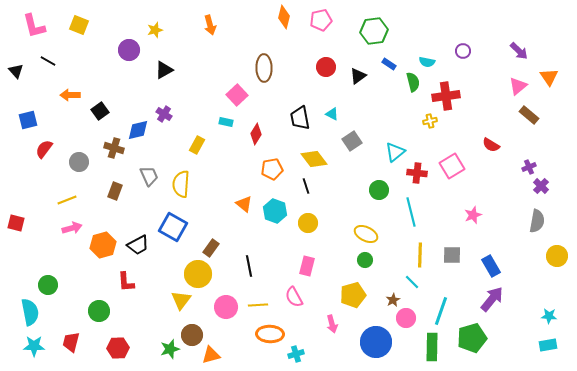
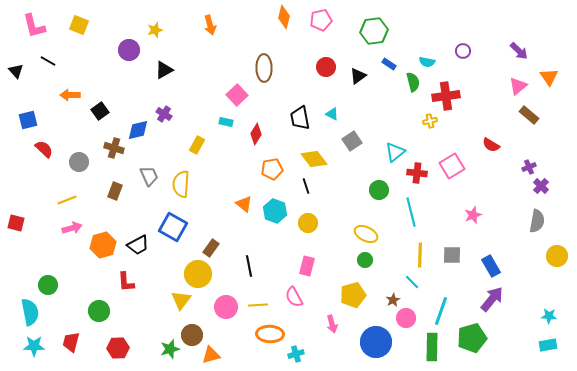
red semicircle at (44, 149): rotated 96 degrees clockwise
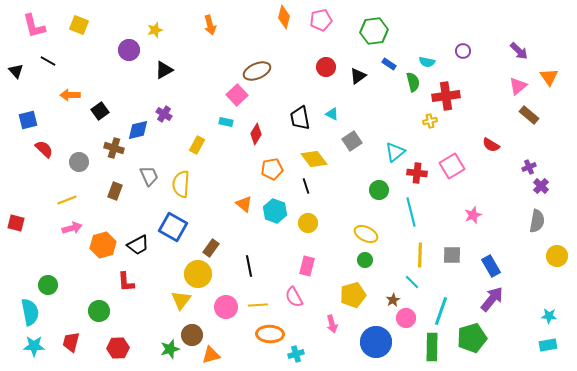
brown ellipse at (264, 68): moved 7 px left, 3 px down; rotated 68 degrees clockwise
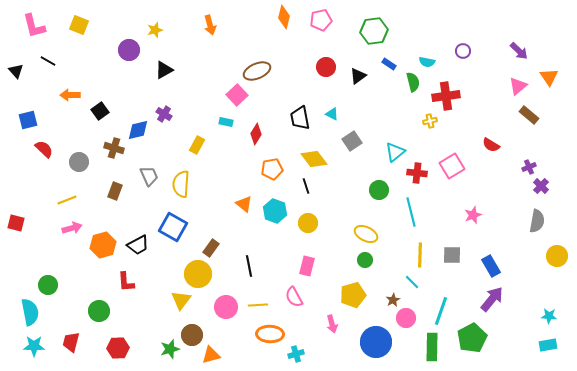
green pentagon at (472, 338): rotated 12 degrees counterclockwise
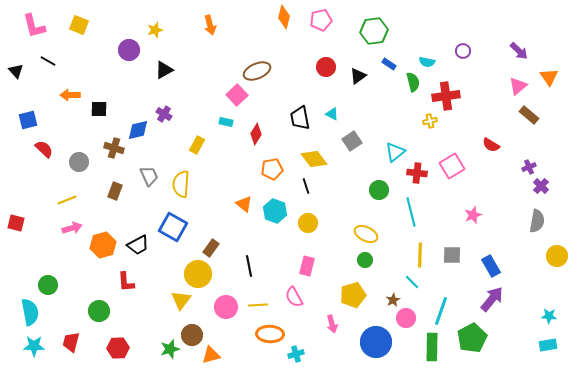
black square at (100, 111): moved 1 px left, 2 px up; rotated 36 degrees clockwise
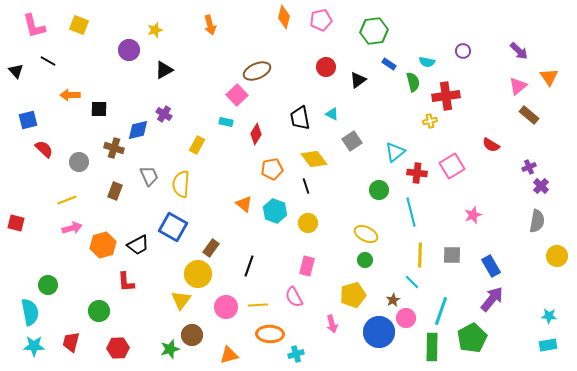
black triangle at (358, 76): moved 4 px down
black line at (249, 266): rotated 30 degrees clockwise
blue circle at (376, 342): moved 3 px right, 10 px up
orange triangle at (211, 355): moved 18 px right
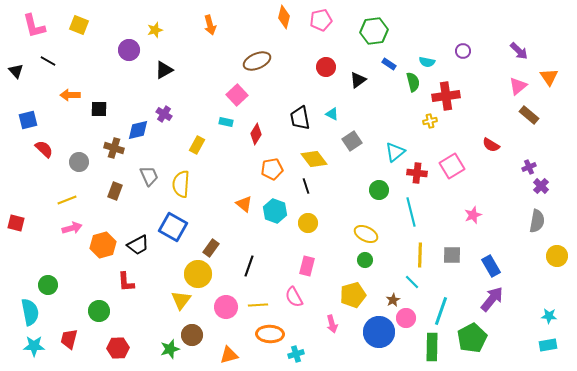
brown ellipse at (257, 71): moved 10 px up
red trapezoid at (71, 342): moved 2 px left, 3 px up
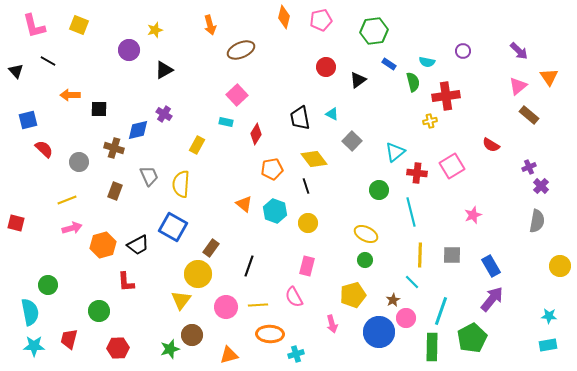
brown ellipse at (257, 61): moved 16 px left, 11 px up
gray square at (352, 141): rotated 12 degrees counterclockwise
yellow circle at (557, 256): moved 3 px right, 10 px down
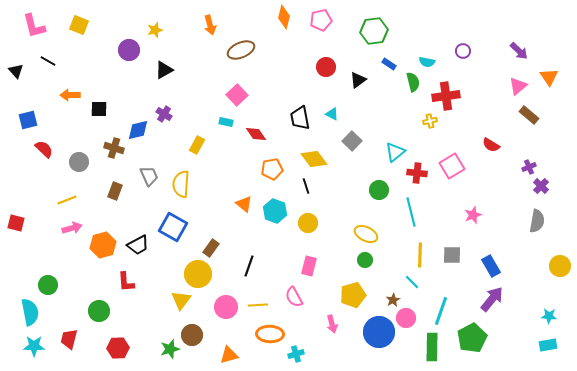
red diamond at (256, 134): rotated 65 degrees counterclockwise
pink rectangle at (307, 266): moved 2 px right
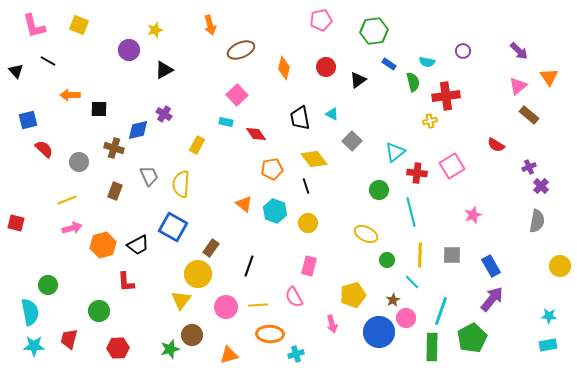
orange diamond at (284, 17): moved 51 px down
red semicircle at (491, 145): moved 5 px right
green circle at (365, 260): moved 22 px right
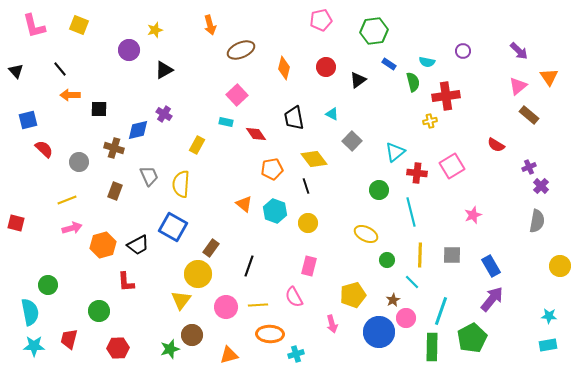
black line at (48, 61): moved 12 px right, 8 px down; rotated 21 degrees clockwise
black trapezoid at (300, 118): moved 6 px left
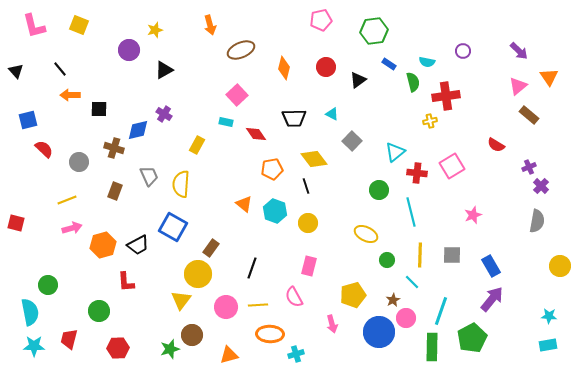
black trapezoid at (294, 118): rotated 80 degrees counterclockwise
black line at (249, 266): moved 3 px right, 2 px down
